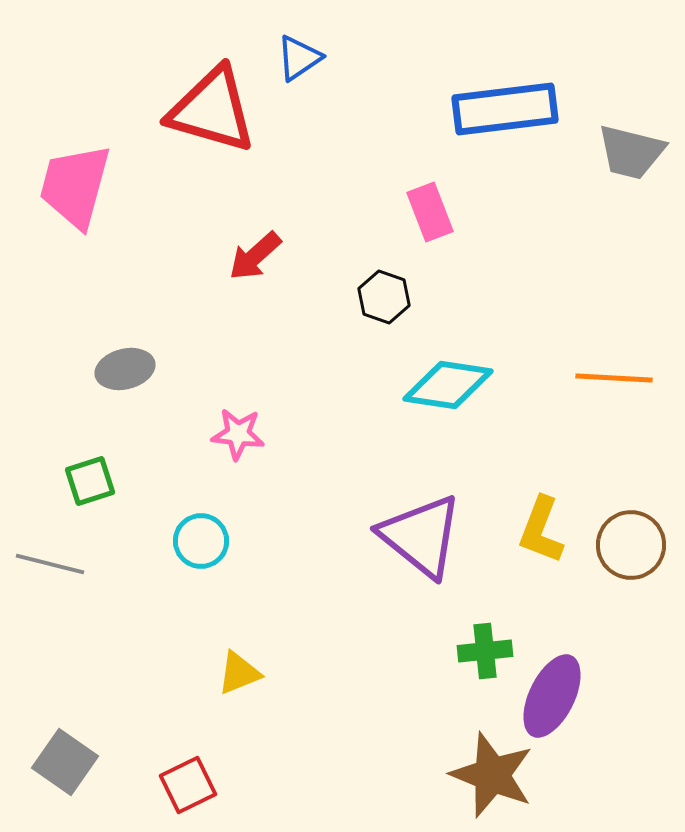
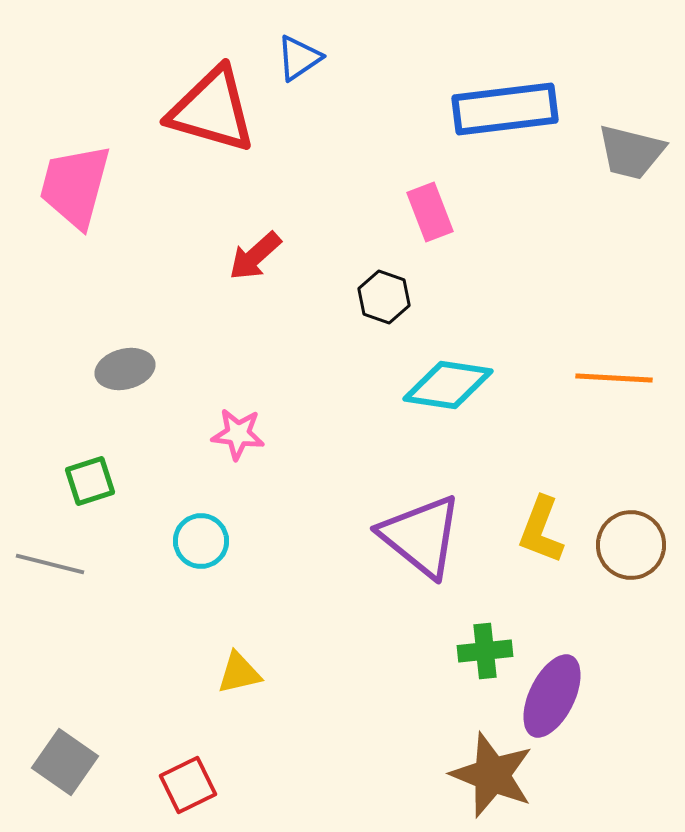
yellow triangle: rotated 9 degrees clockwise
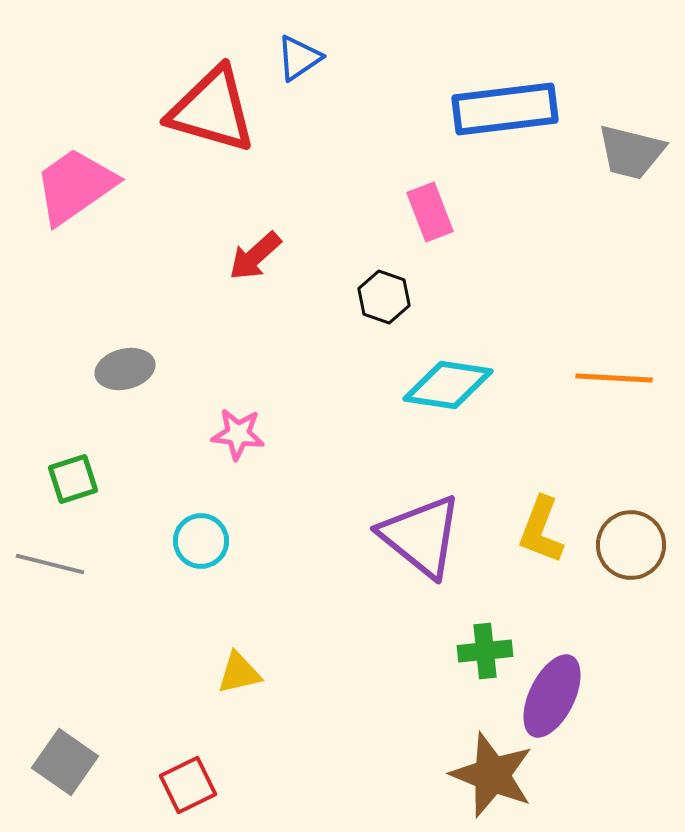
pink trapezoid: rotated 40 degrees clockwise
green square: moved 17 px left, 2 px up
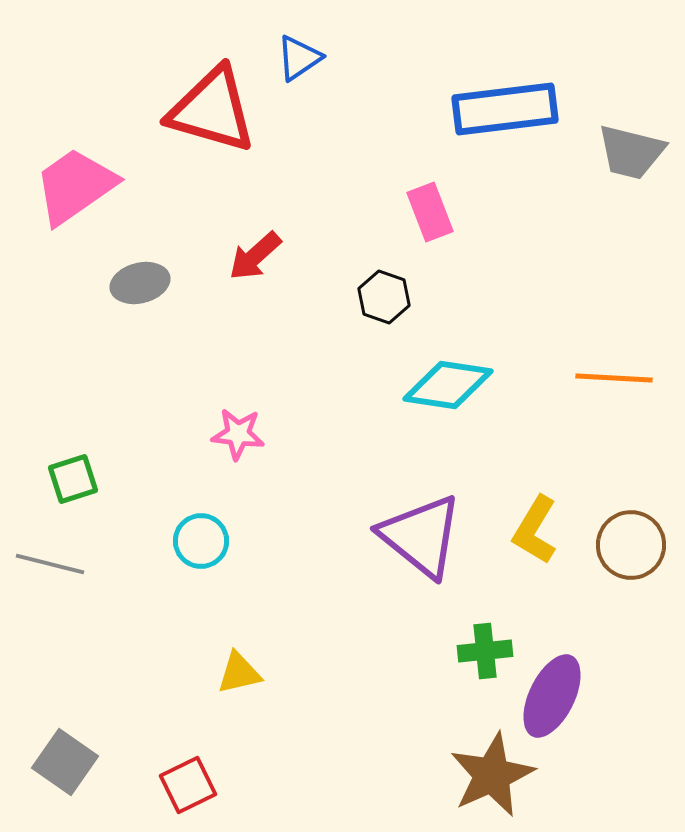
gray ellipse: moved 15 px right, 86 px up
yellow L-shape: moved 6 px left; rotated 10 degrees clockwise
brown star: rotated 26 degrees clockwise
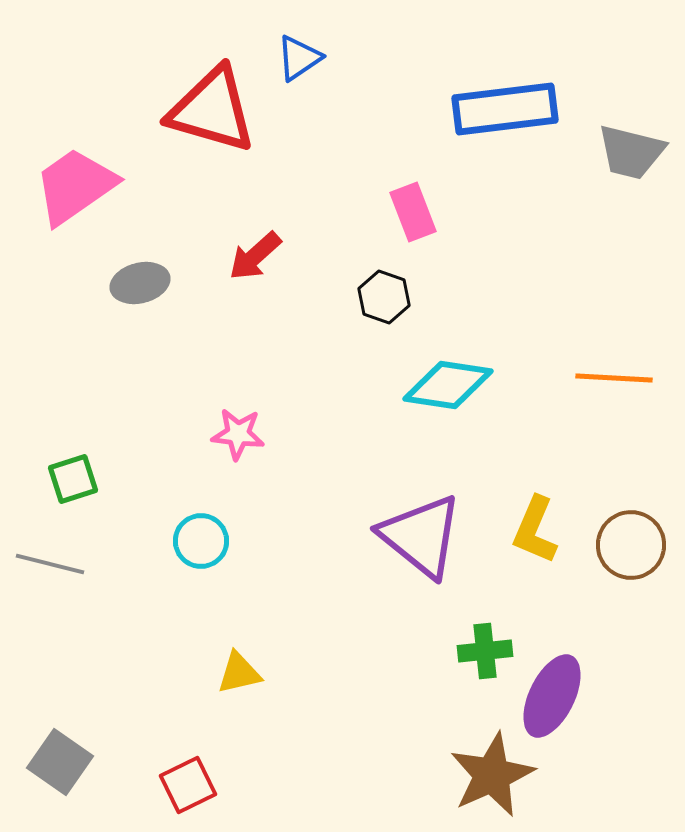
pink rectangle: moved 17 px left
yellow L-shape: rotated 8 degrees counterclockwise
gray square: moved 5 px left
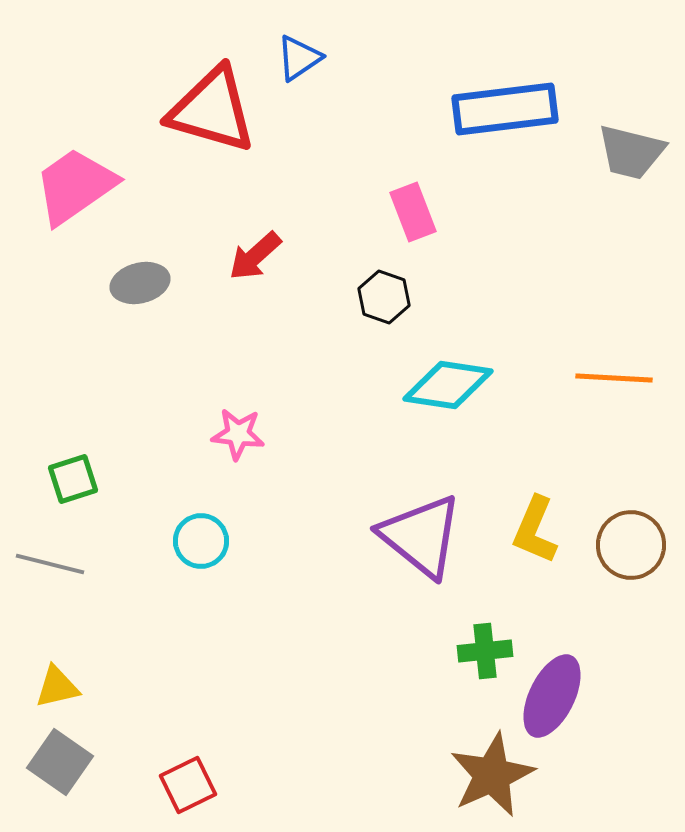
yellow triangle: moved 182 px left, 14 px down
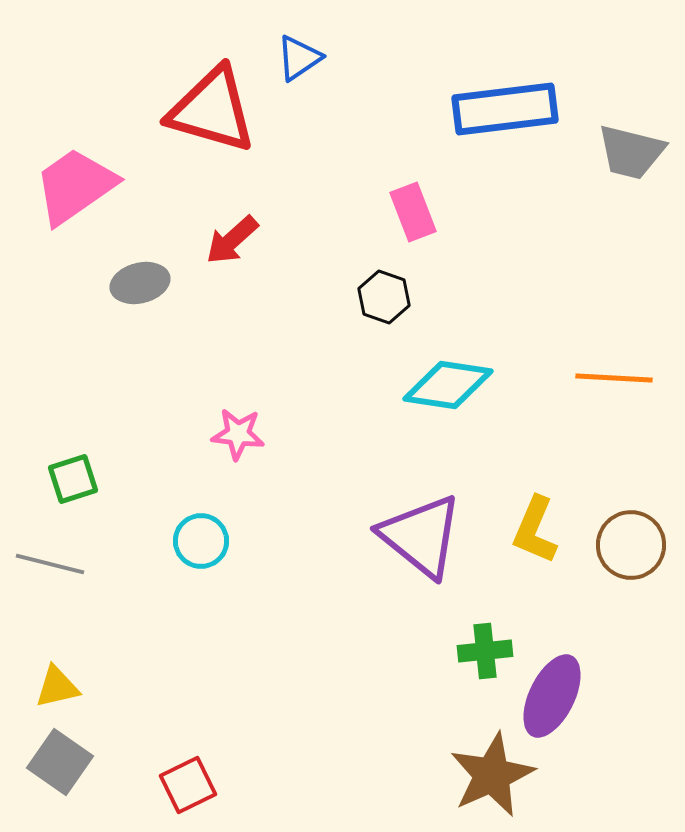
red arrow: moved 23 px left, 16 px up
